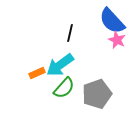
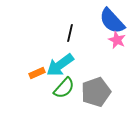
gray pentagon: moved 1 px left, 2 px up
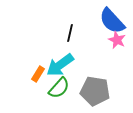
orange rectangle: moved 1 px right, 1 px down; rotated 35 degrees counterclockwise
green semicircle: moved 5 px left
gray pentagon: moved 1 px left, 1 px up; rotated 28 degrees clockwise
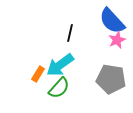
pink star: rotated 24 degrees clockwise
gray pentagon: moved 16 px right, 12 px up
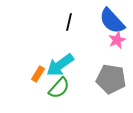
black line: moved 1 px left, 11 px up
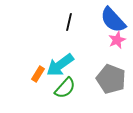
blue semicircle: moved 1 px right, 1 px up
gray pentagon: rotated 12 degrees clockwise
green semicircle: moved 6 px right
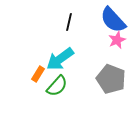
cyan arrow: moved 6 px up
green semicircle: moved 8 px left, 2 px up
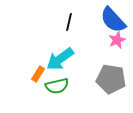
gray pentagon: rotated 12 degrees counterclockwise
green semicircle: rotated 35 degrees clockwise
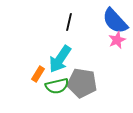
blue semicircle: moved 2 px right, 1 px down
cyan arrow: rotated 20 degrees counterclockwise
gray pentagon: moved 29 px left, 4 px down
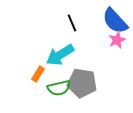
black line: moved 3 px right, 1 px down; rotated 36 degrees counterclockwise
cyan arrow: moved 4 px up; rotated 24 degrees clockwise
green semicircle: moved 2 px right, 2 px down
